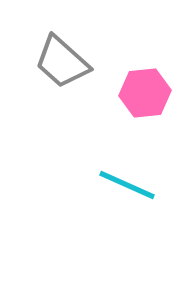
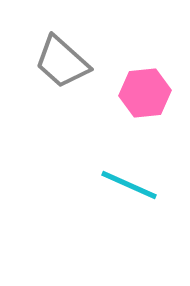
cyan line: moved 2 px right
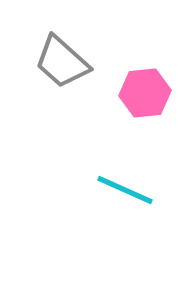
cyan line: moved 4 px left, 5 px down
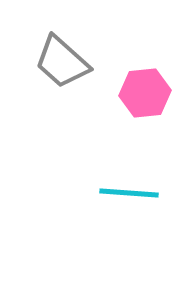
cyan line: moved 4 px right, 3 px down; rotated 20 degrees counterclockwise
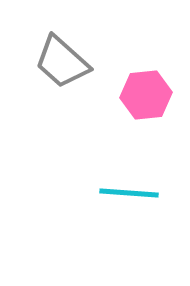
pink hexagon: moved 1 px right, 2 px down
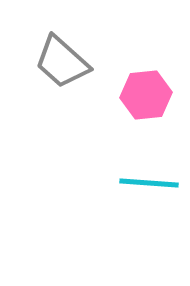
cyan line: moved 20 px right, 10 px up
